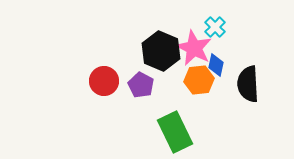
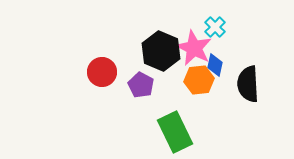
blue diamond: moved 1 px left
red circle: moved 2 px left, 9 px up
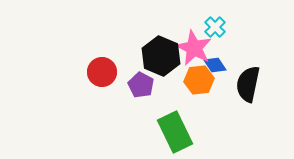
black hexagon: moved 5 px down
blue diamond: rotated 45 degrees counterclockwise
black semicircle: rotated 15 degrees clockwise
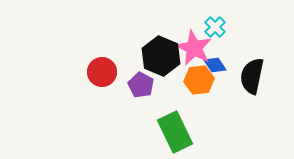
black semicircle: moved 4 px right, 8 px up
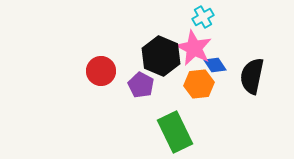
cyan cross: moved 12 px left, 10 px up; rotated 15 degrees clockwise
red circle: moved 1 px left, 1 px up
orange hexagon: moved 4 px down
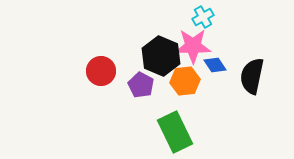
pink star: moved 1 px left, 2 px up; rotated 27 degrees counterclockwise
orange hexagon: moved 14 px left, 3 px up
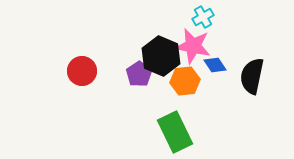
pink star: rotated 12 degrees clockwise
red circle: moved 19 px left
purple pentagon: moved 2 px left, 11 px up; rotated 10 degrees clockwise
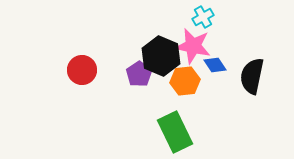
red circle: moved 1 px up
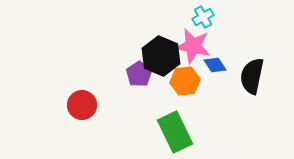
red circle: moved 35 px down
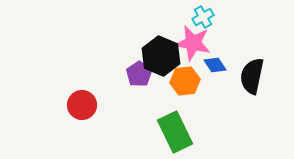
pink star: moved 3 px up
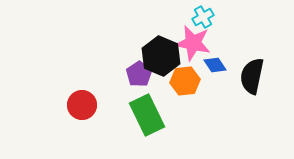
green rectangle: moved 28 px left, 17 px up
